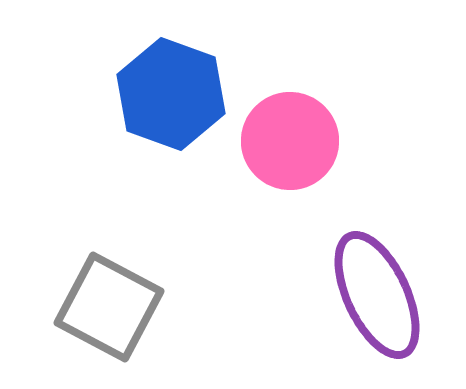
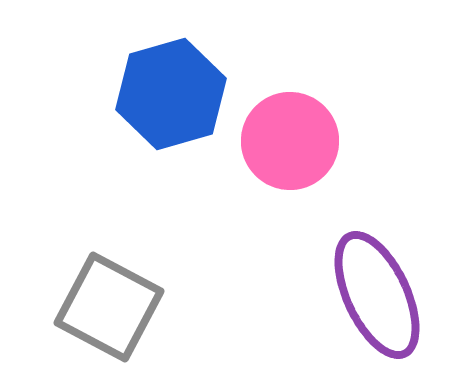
blue hexagon: rotated 24 degrees clockwise
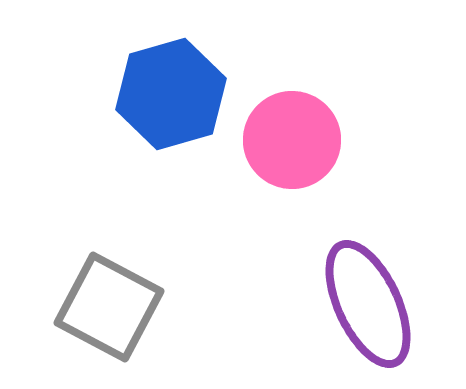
pink circle: moved 2 px right, 1 px up
purple ellipse: moved 9 px left, 9 px down
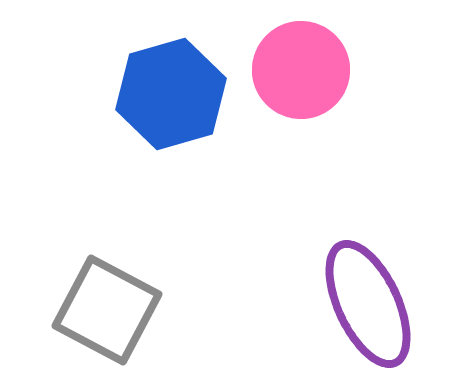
pink circle: moved 9 px right, 70 px up
gray square: moved 2 px left, 3 px down
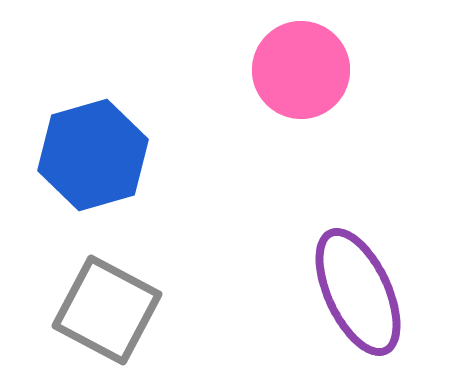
blue hexagon: moved 78 px left, 61 px down
purple ellipse: moved 10 px left, 12 px up
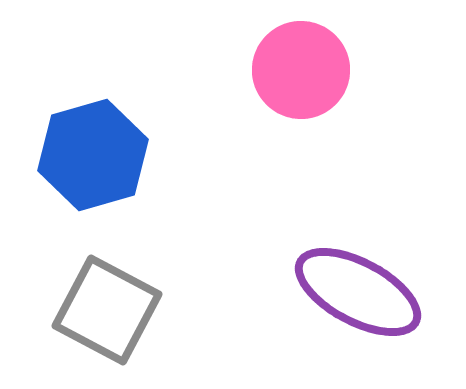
purple ellipse: rotated 37 degrees counterclockwise
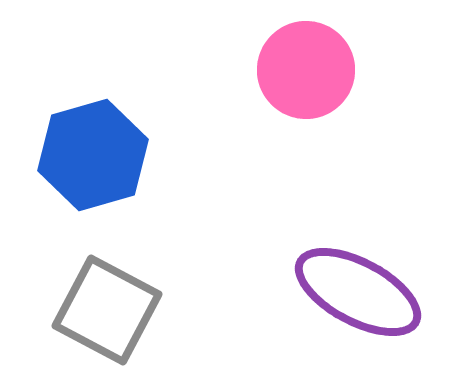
pink circle: moved 5 px right
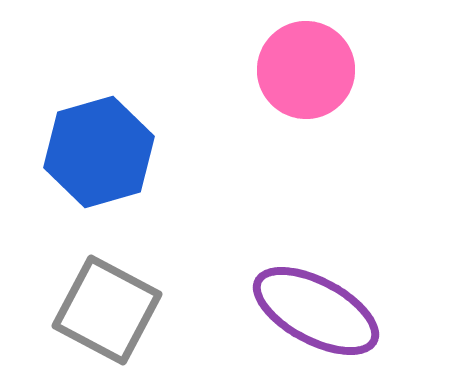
blue hexagon: moved 6 px right, 3 px up
purple ellipse: moved 42 px left, 19 px down
